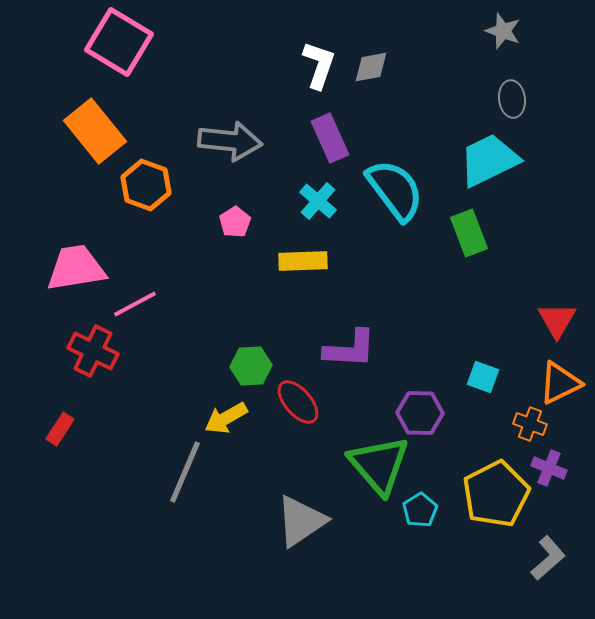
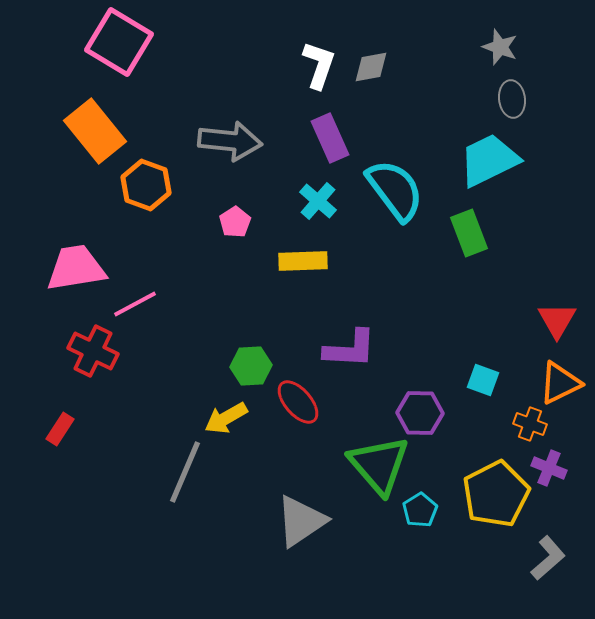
gray star: moved 3 px left, 16 px down
cyan square: moved 3 px down
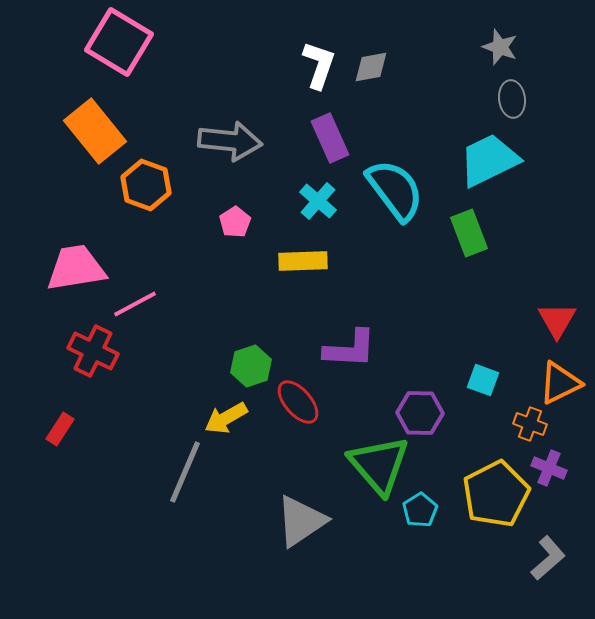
green hexagon: rotated 15 degrees counterclockwise
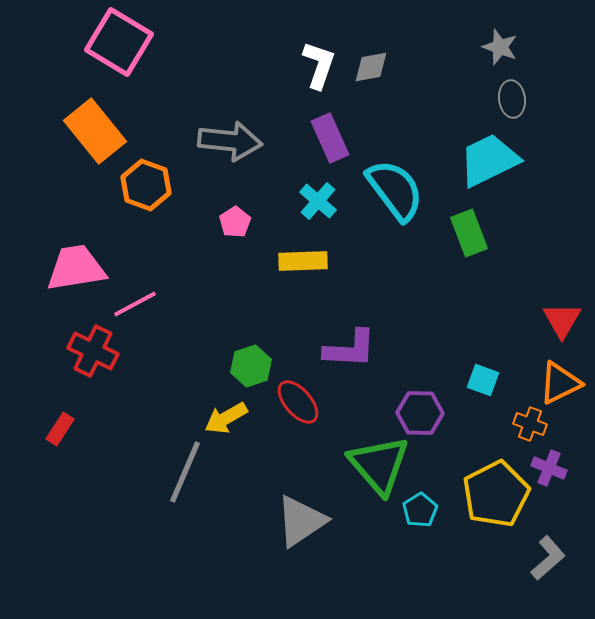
red triangle: moved 5 px right
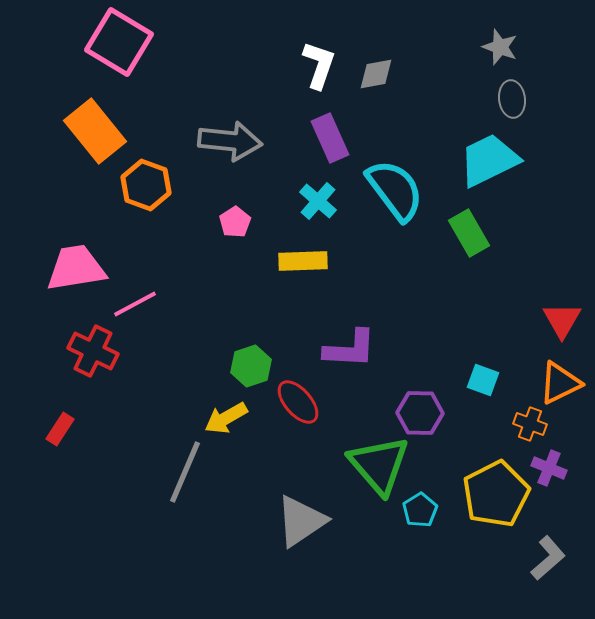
gray diamond: moved 5 px right, 7 px down
green rectangle: rotated 9 degrees counterclockwise
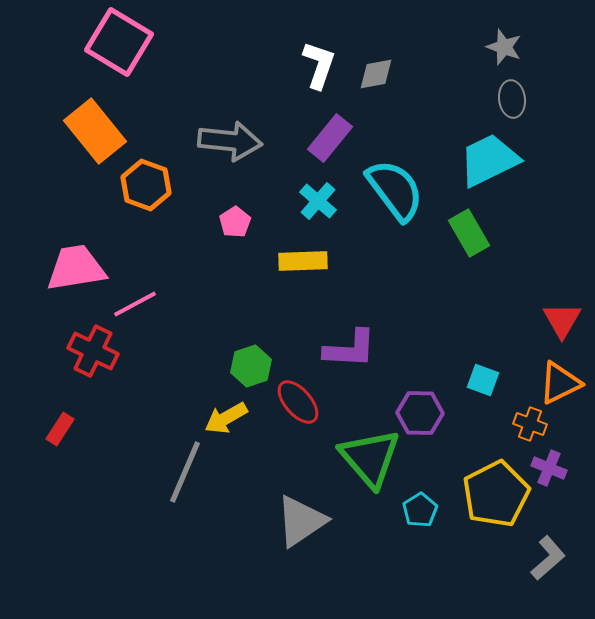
gray star: moved 4 px right
purple rectangle: rotated 63 degrees clockwise
green triangle: moved 9 px left, 7 px up
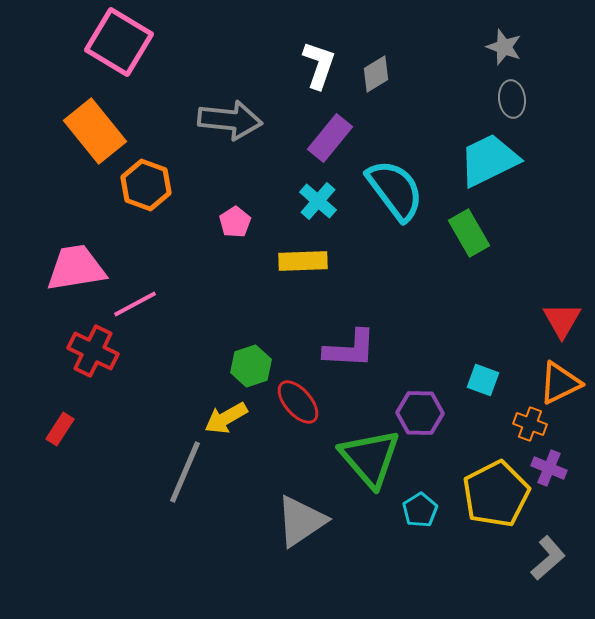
gray diamond: rotated 21 degrees counterclockwise
gray arrow: moved 21 px up
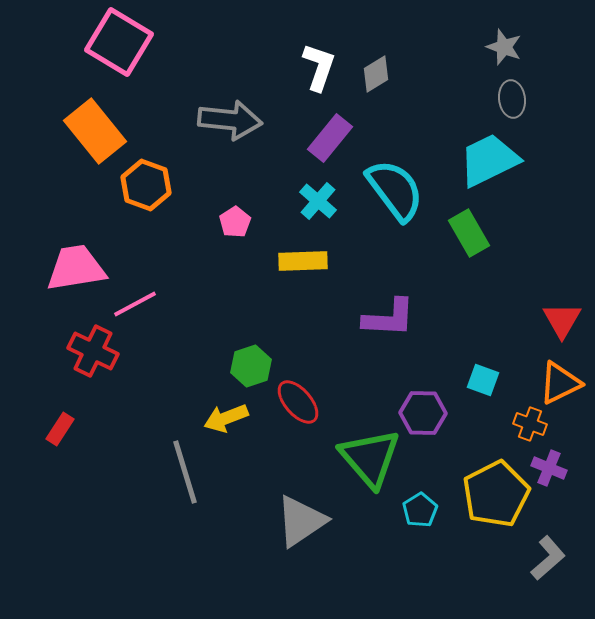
white L-shape: moved 2 px down
purple L-shape: moved 39 px right, 31 px up
purple hexagon: moved 3 px right
yellow arrow: rotated 9 degrees clockwise
gray line: rotated 40 degrees counterclockwise
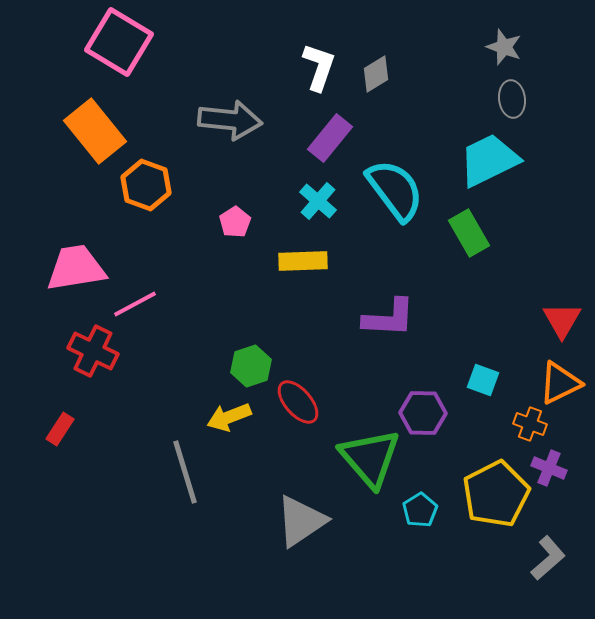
yellow arrow: moved 3 px right, 1 px up
